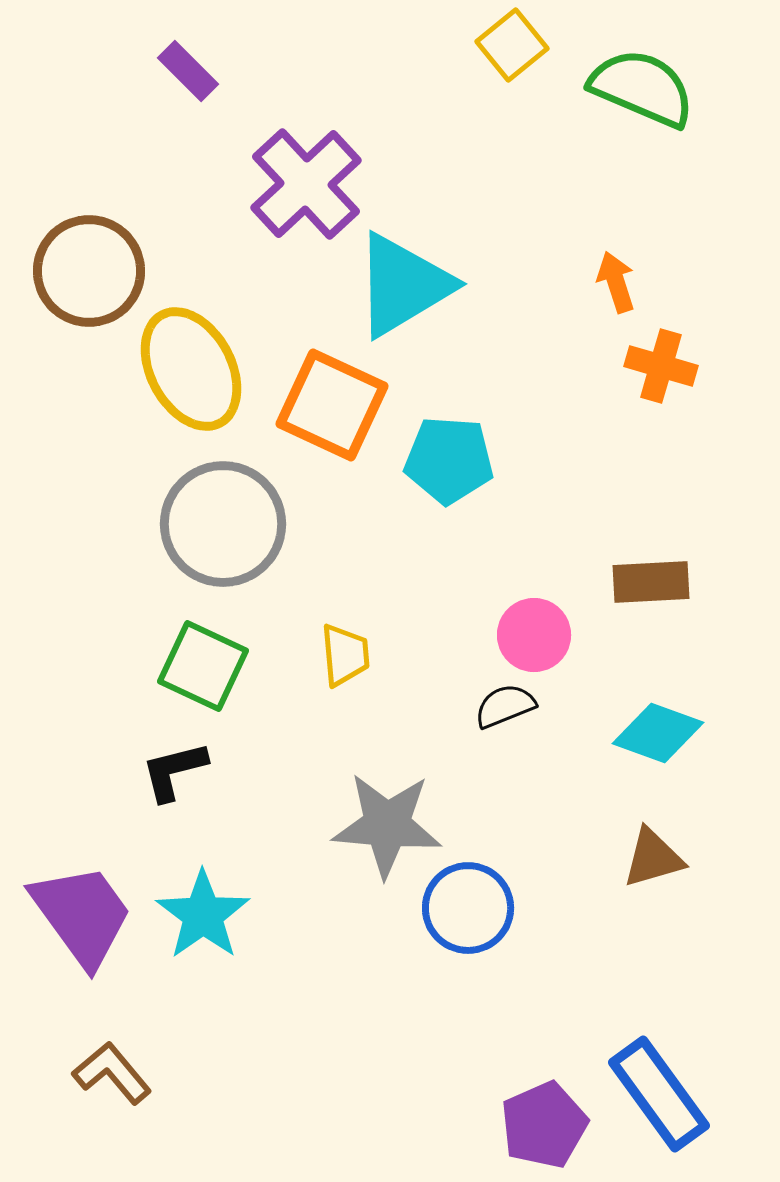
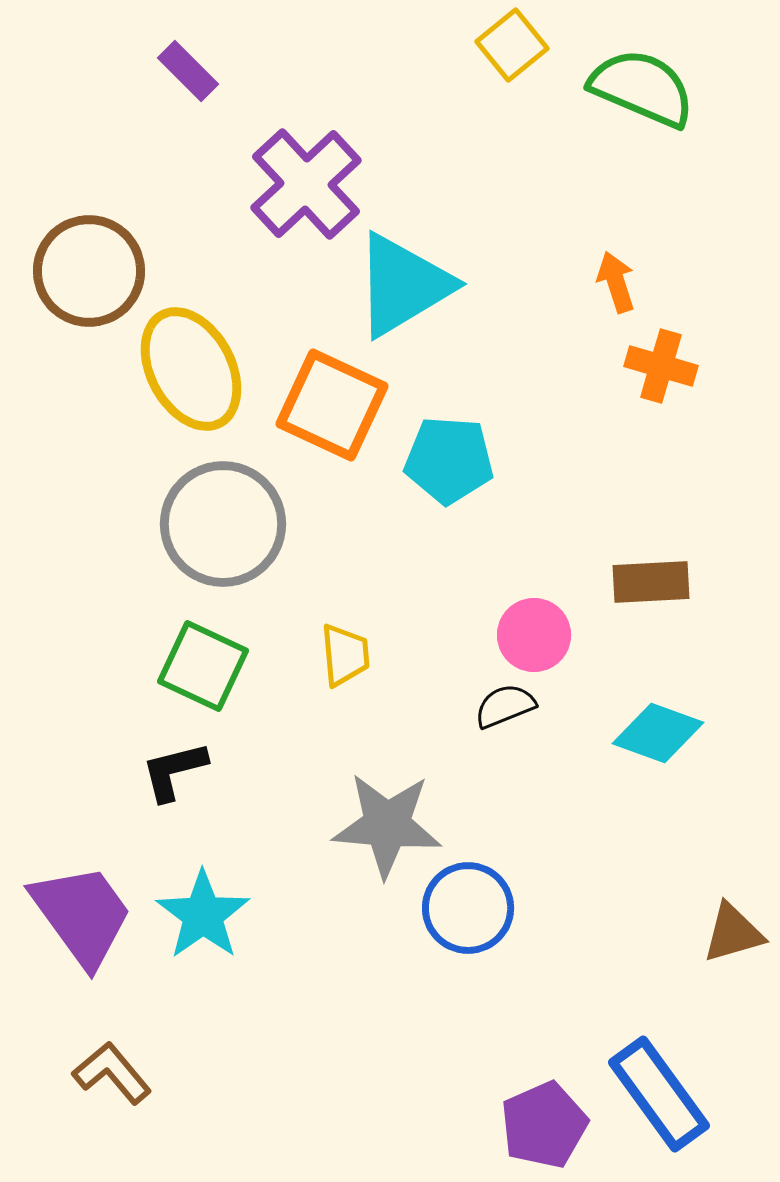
brown triangle: moved 80 px right, 75 px down
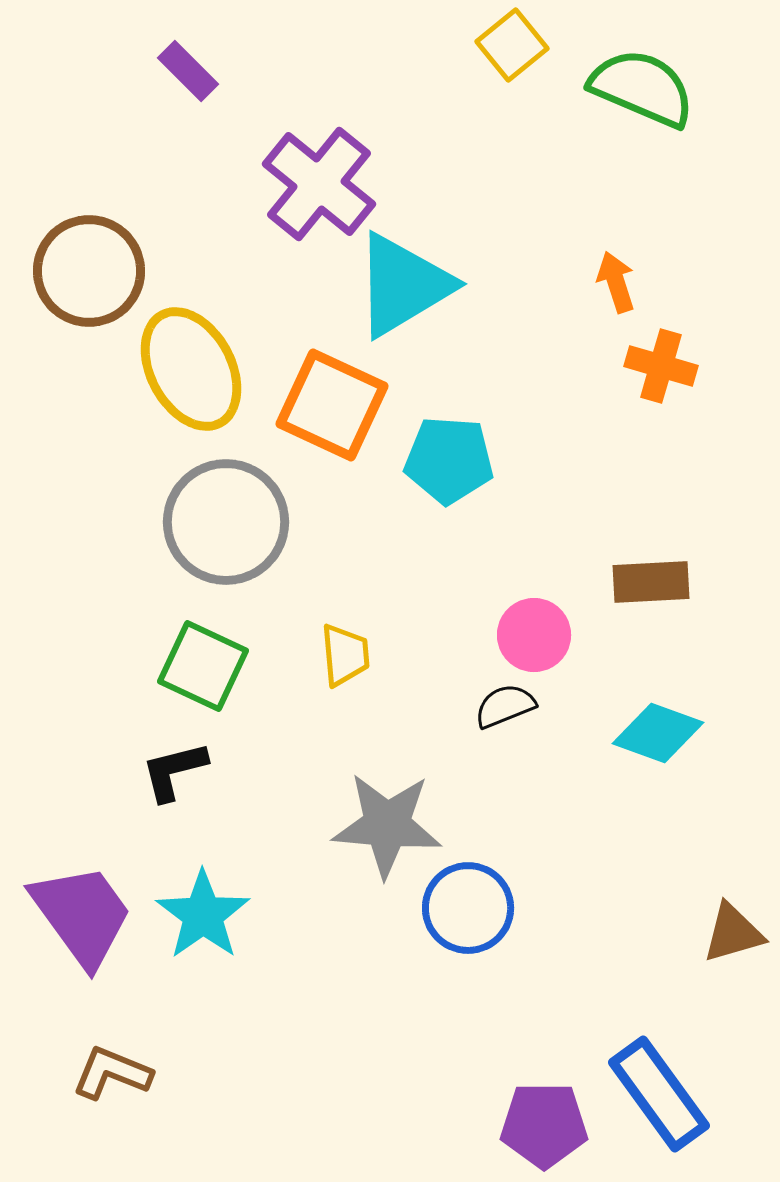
purple cross: moved 13 px right; rotated 8 degrees counterclockwise
gray circle: moved 3 px right, 2 px up
brown L-shape: rotated 28 degrees counterclockwise
purple pentagon: rotated 24 degrees clockwise
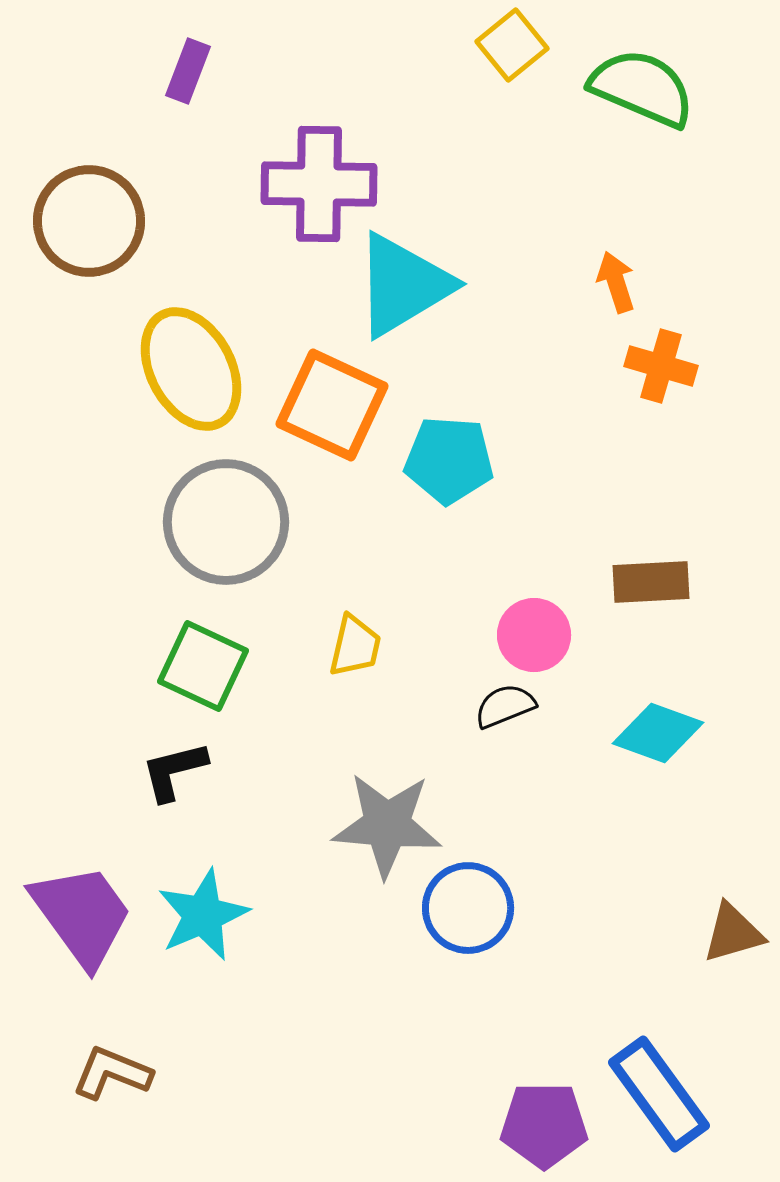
purple rectangle: rotated 66 degrees clockwise
purple cross: rotated 38 degrees counterclockwise
brown circle: moved 50 px up
yellow trapezoid: moved 10 px right, 9 px up; rotated 18 degrees clockwise
cyan star: rotated 12 degrees clockwise
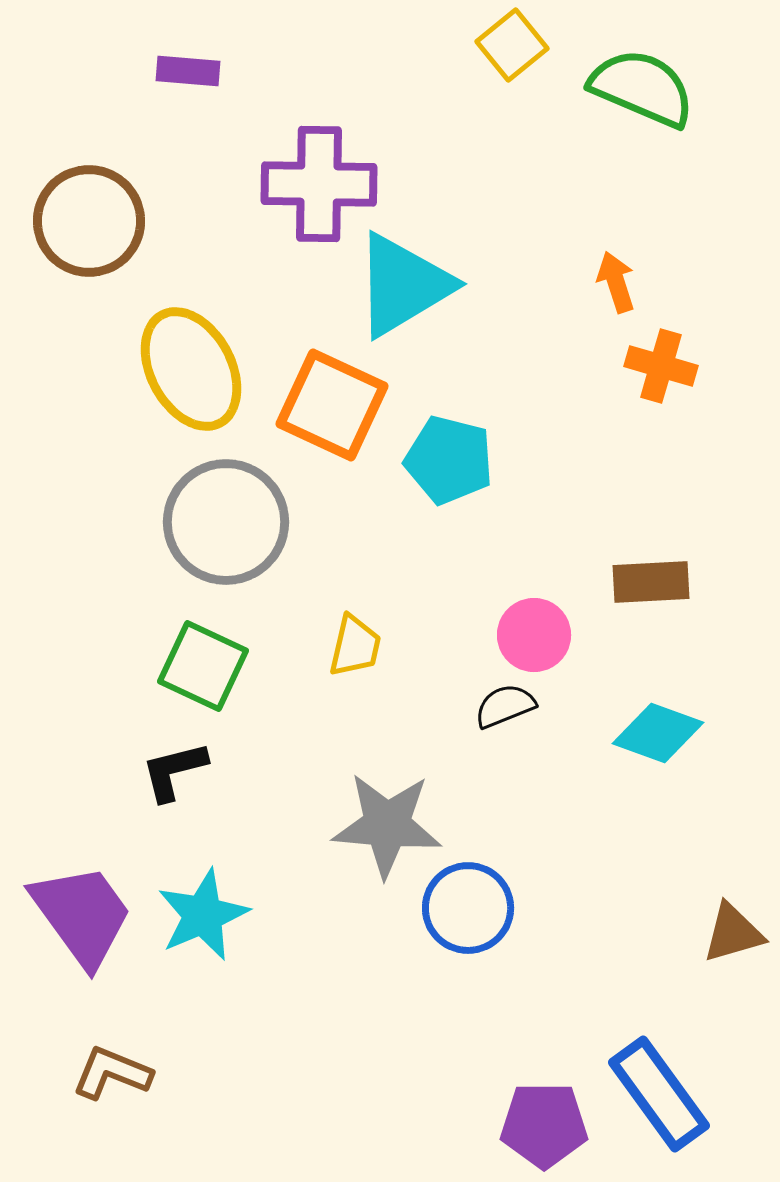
purple rectangle: rotated 74 degrees clockwise
cyan pentagon: rotated 10 degrees clockwise
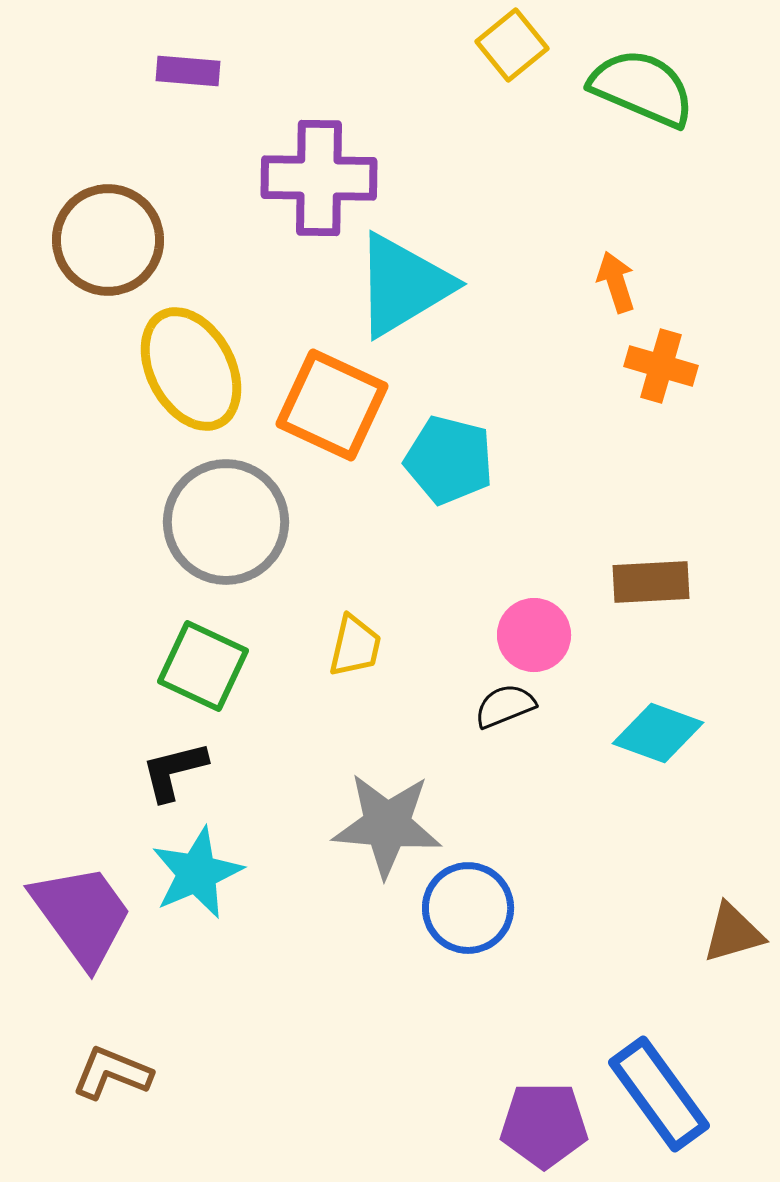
purple cross: moved 6 px up
brown circle: moved 19 px right, 19 px down
cyan star: moved 6 px left, 42 px up
